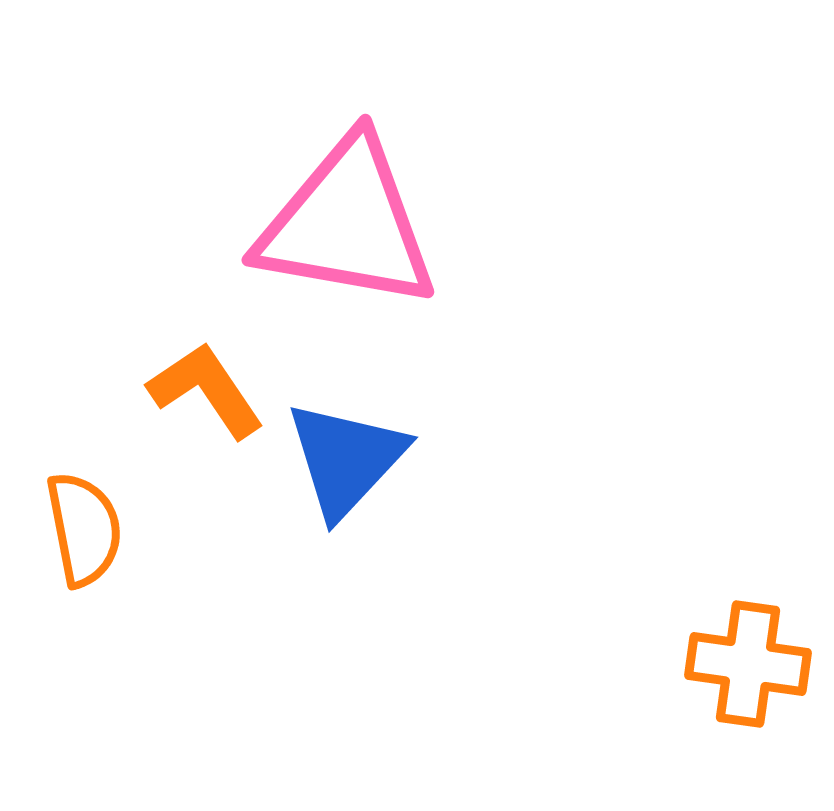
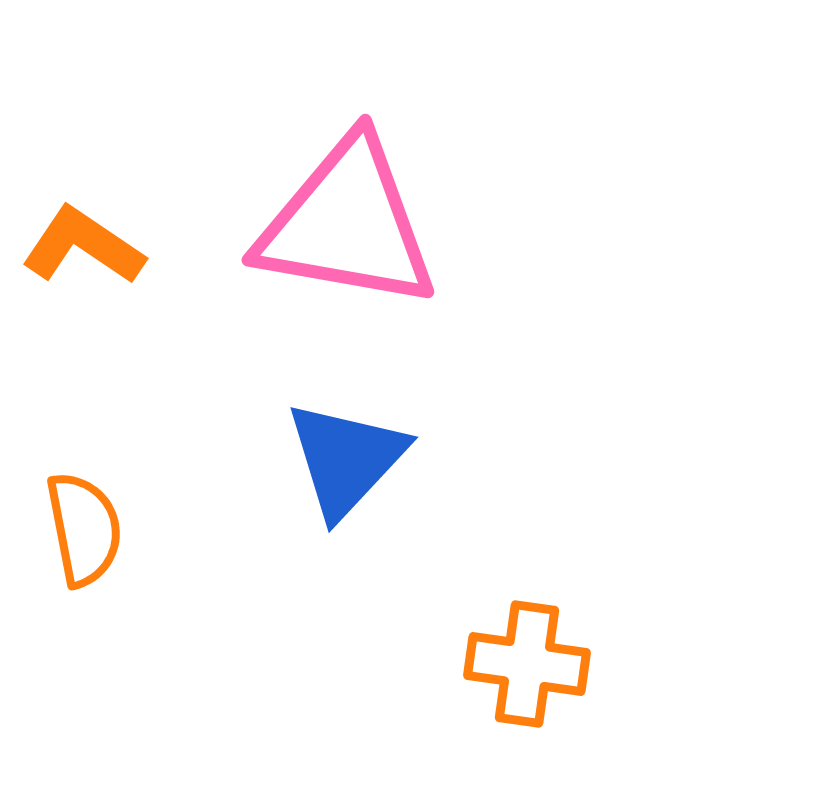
orange L-shape: moved 123 px left, 144 px up; rotated 22 degrees counterclockwise
orange cross: moved 221 px left
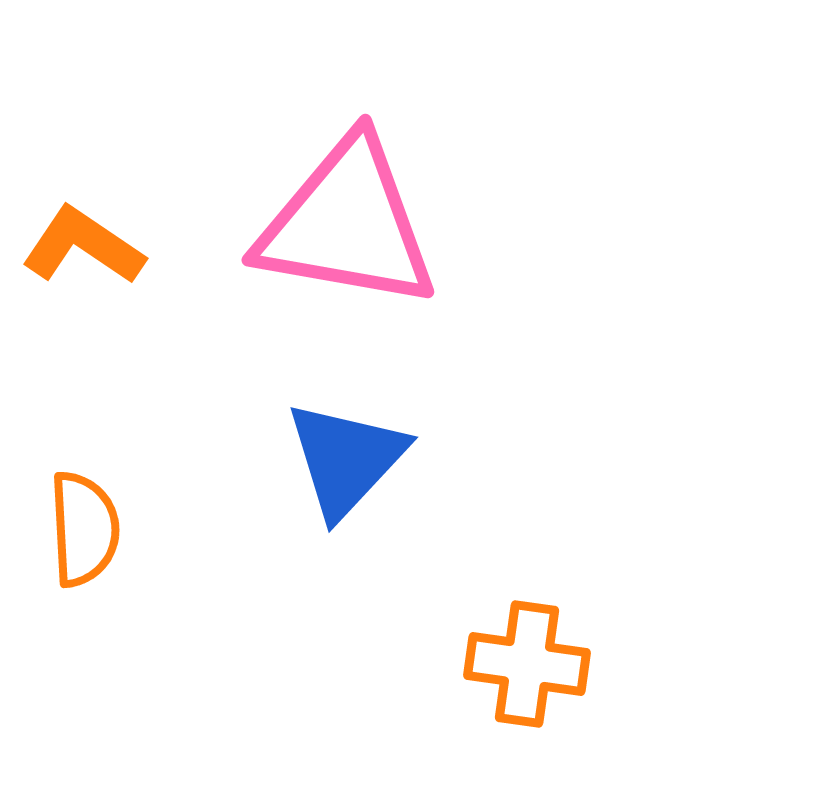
orange semicircle: rotated 8 degrees clockwise
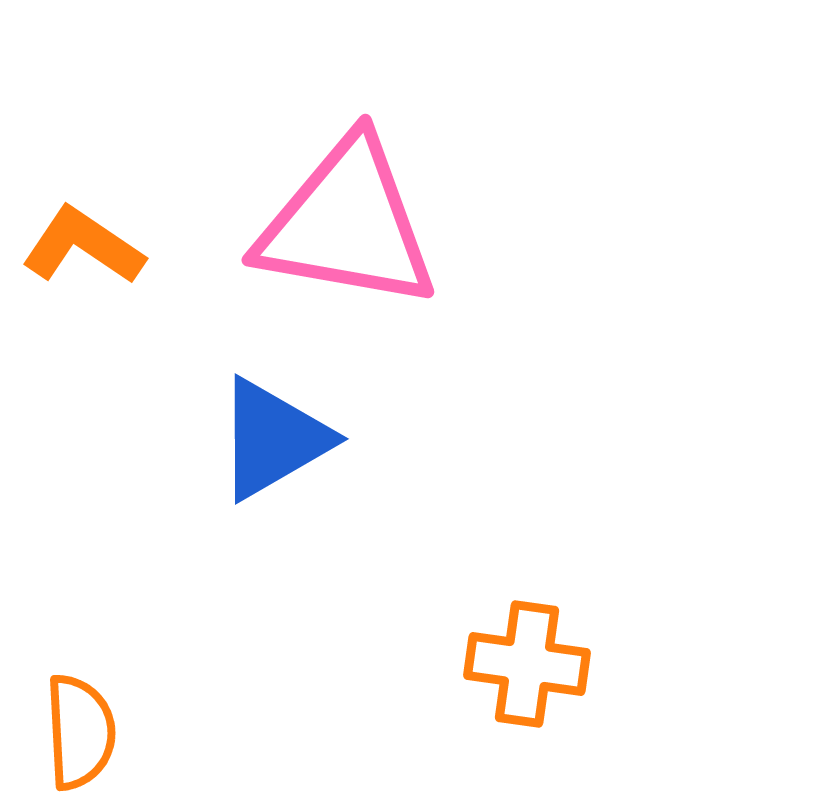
blue triangle: moved 73 px left, 20 px up; rotated 17 degrees clockwise
orange semicircle: moved 4 px left, 203 px down
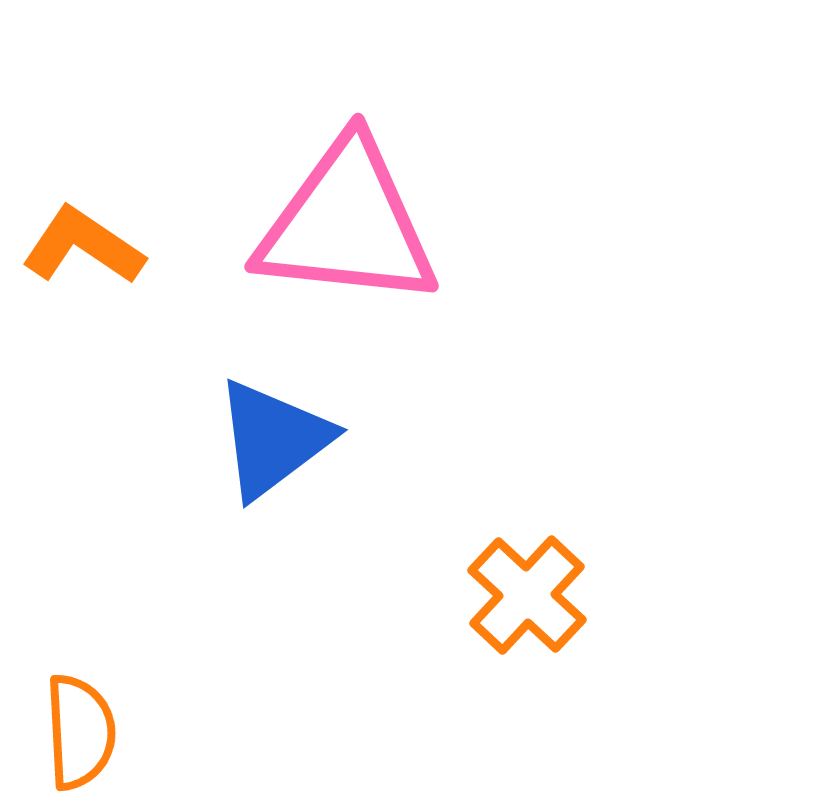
pink triangle: rotated 4 degrees counterclockwise
blue triangle: rotated 7 degrees counterclockwise
orange cross: moved 69 px up; rotated 35 degrees clockwise
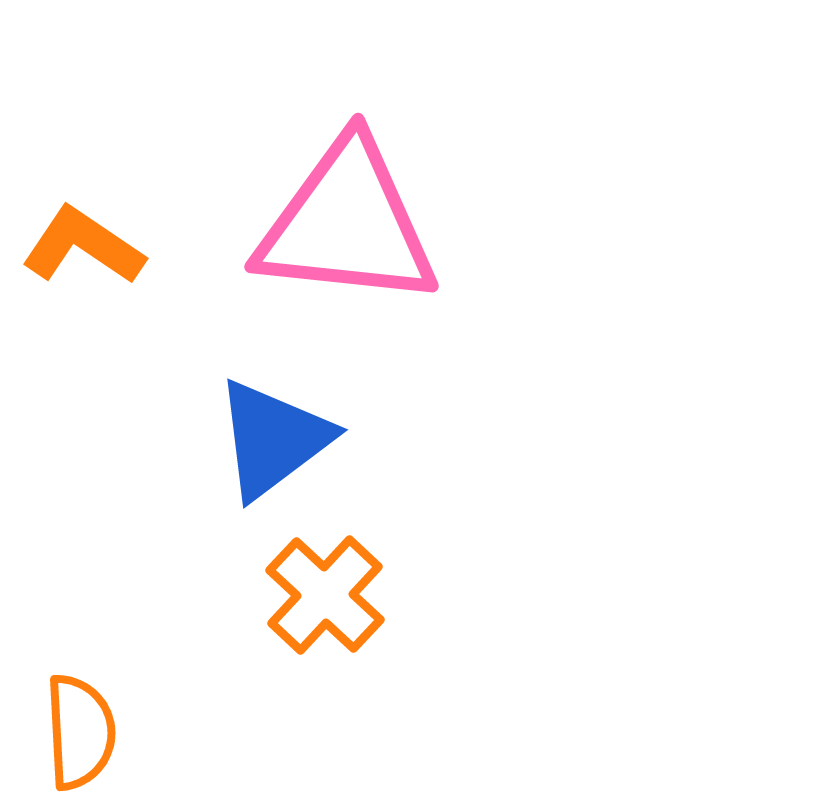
orange cross: moved 202 px left
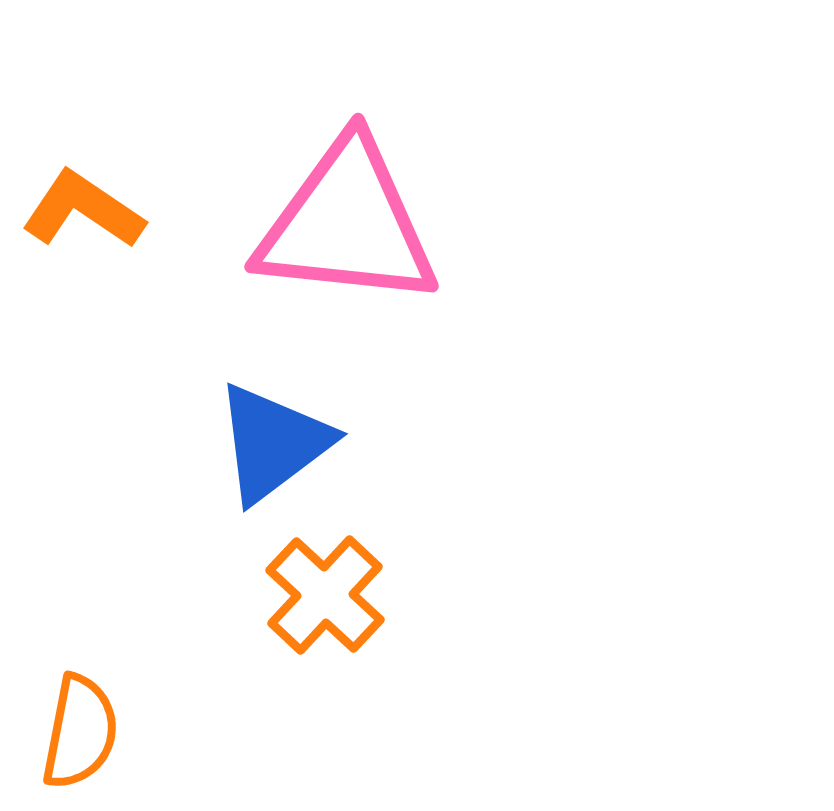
orange L-shape: moved 36 px up
blue triangle: moved 4 px down
orange semicircle: rotated 14 degrees clockwise
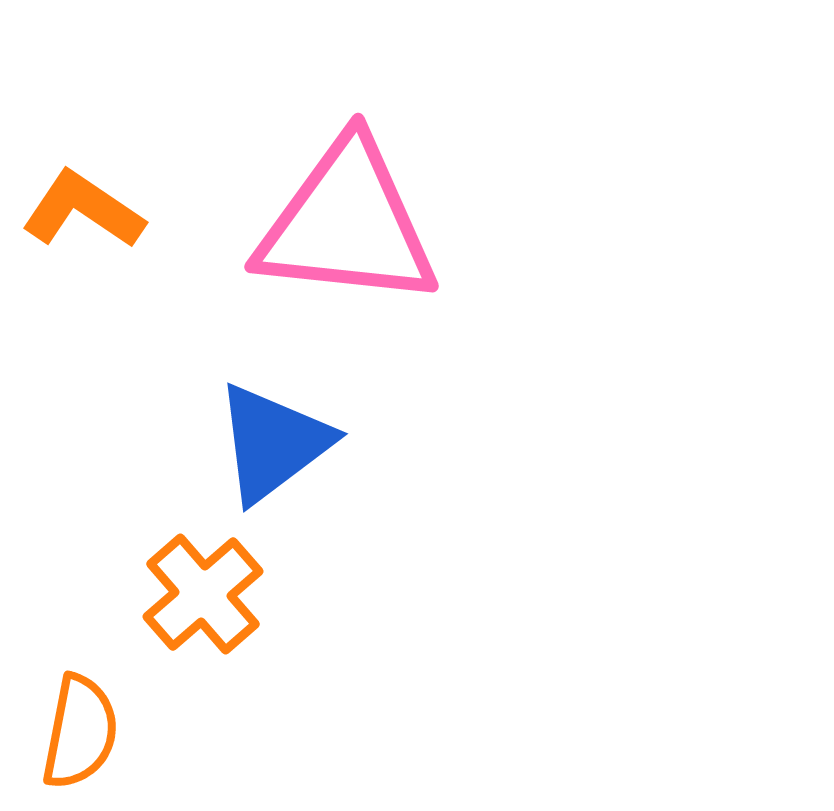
orange cross: moved 122 px left, 1 px up; rotated 6 degrees clockwise
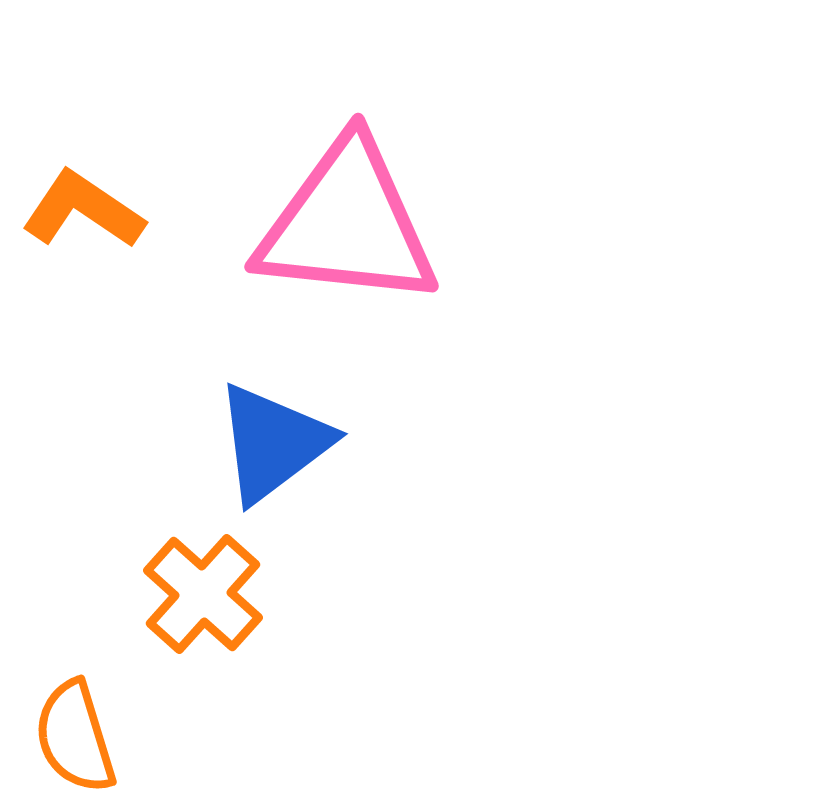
orange cross: rotated 7 degrees counterclockwise
orange semicircle: moved 5 px left, 5 px down; rotated 152 degrees clockwise
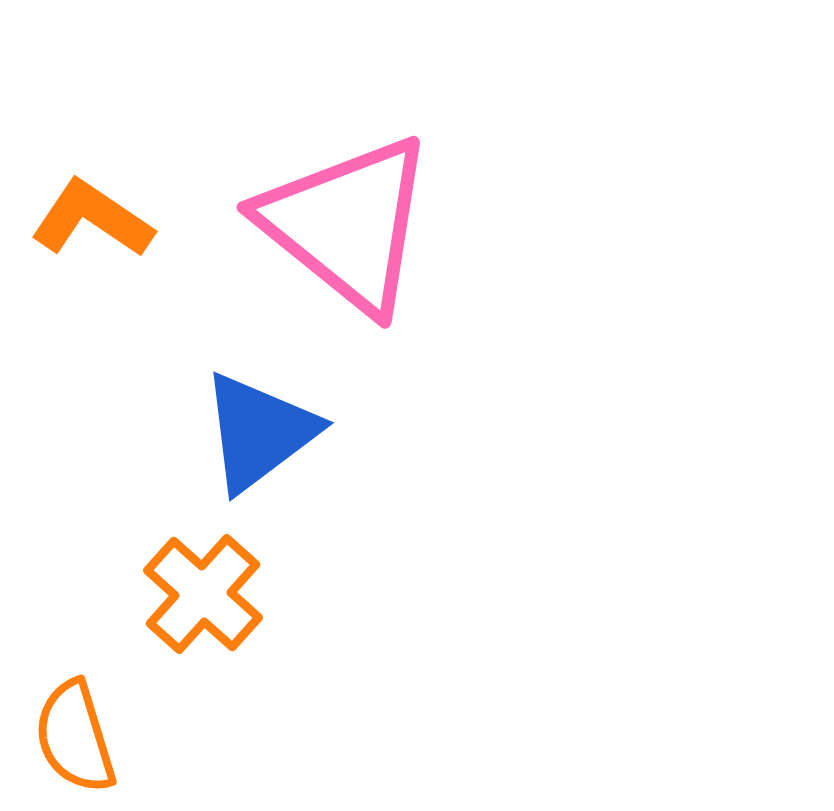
orange L-shape: moved 9 px right, 9 px down
pink triangle: rotated 33 degrees clockwise
blue triangle: moved 14 px left, 11 px up
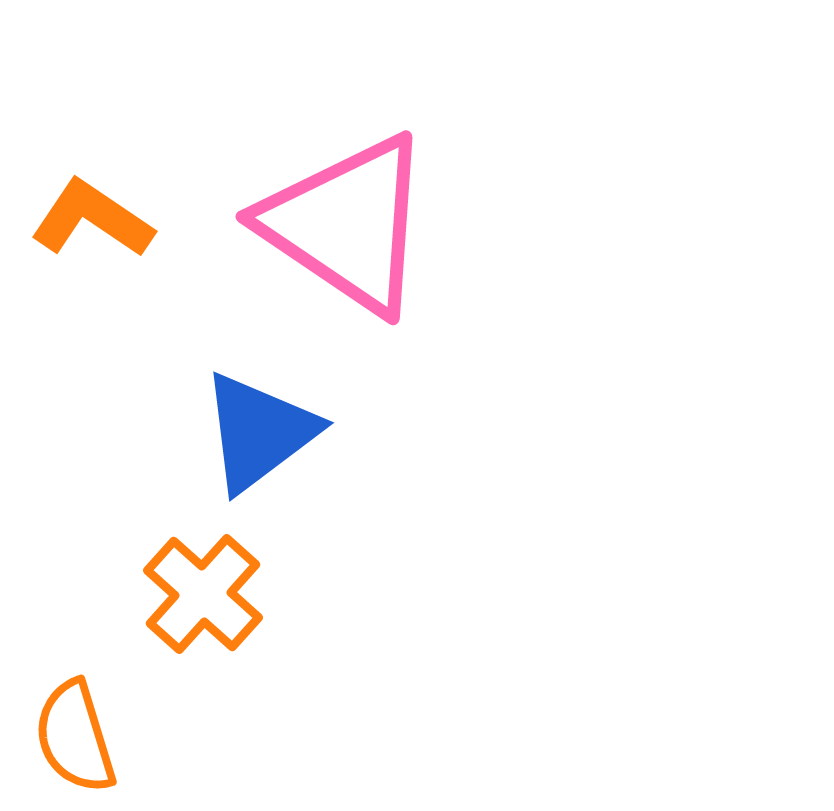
pink triangle: rotated 5 degrees counterclockwise
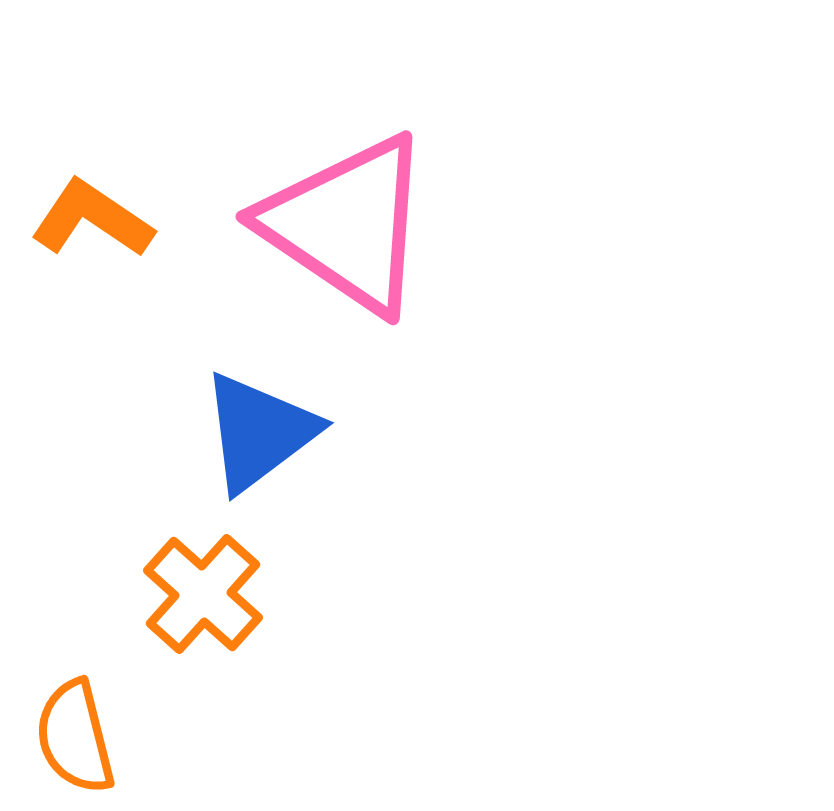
orange semicircle: rotated 3 degrees clockwise
